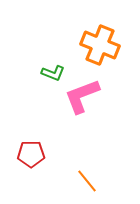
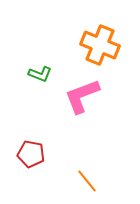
green L-shape: moved 13 px left, 1 px down
red pentagon: rotated 12 degrees clockwise
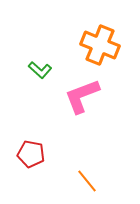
green L-shape: moved 4 px up; rotated 20 degrees clockwise
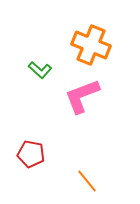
orange cross: moved 9 px left
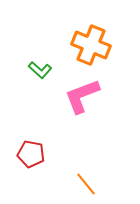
orange line: moved 1 px left, 3 px down
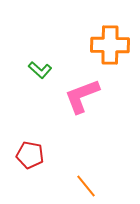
orange cross: moved 19 px right; rotated 21 degrees counterclockwise
red pentagon: moved 1 px left, 1 px down
orange line: moved 2 px down
